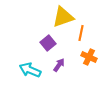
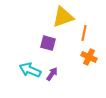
orange line: moved 3 px right
purple square: rotated 35 degrees counterclockwise
purple arrow: moved 7 px left, 9 px down
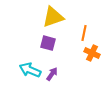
yellow triangle: moved 10 px left
orange cross: moved 3 px right, 4 px up
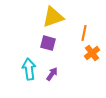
orange cross: rotated 28 degrees clockwise
cyan arrow: moved 1 px left, 1 px up; rotated 60 degrees clockwise
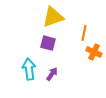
orange cross: moved 2 px right, 1 px up; rotated 28 degrees counterclockwise
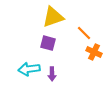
orange line: rotated 56 degrees counterclockwise
cyan arrow: rotated 90 degrees counterclockwise
purple arrow: rotated 144 degrees clockwise
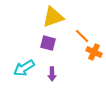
orange line: moved 2 px left, 3 px down
cyan arrow: moved 5 px left, 1 px up; rotated 25 degrees counterclockwise
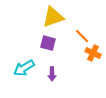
orange cross: moved 1 px left, 1 px down
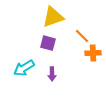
orange cross: rotated 28 degrees counterclockwise
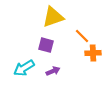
purple square: moved 2 px left, 2 px down
purple arrow: moved 1 px right, 3 px up; rotated 112 degrees counterclockwise
